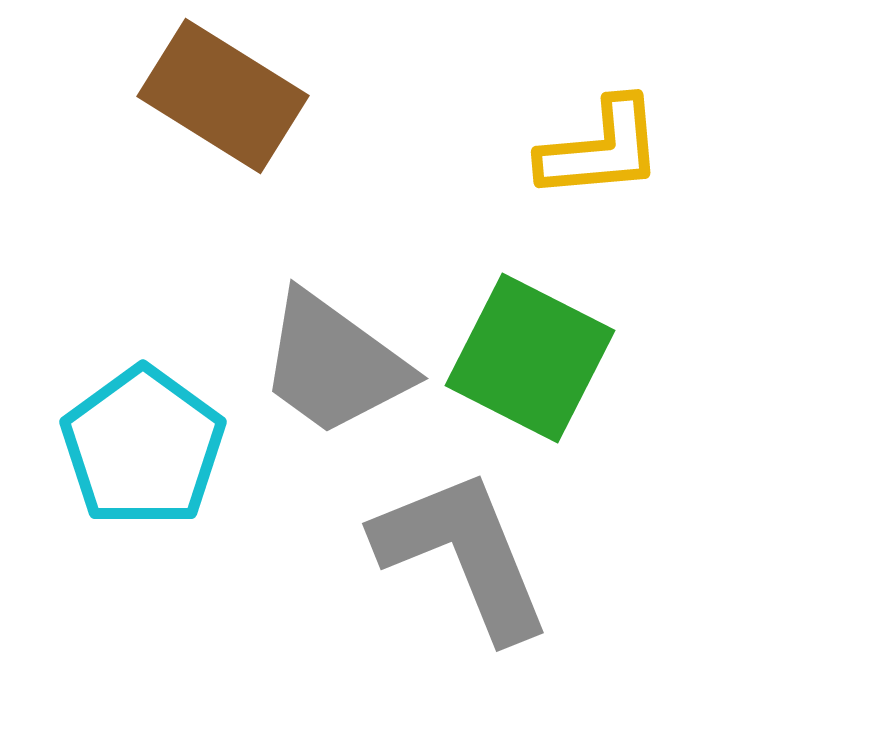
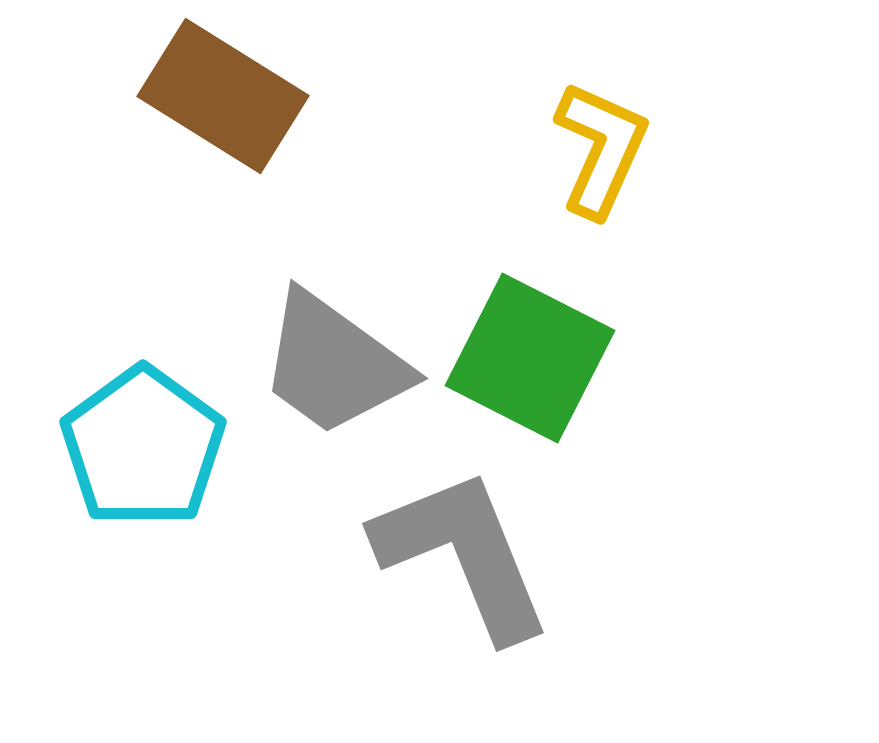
yellow L-shape: rotated 61 degrees counterclockwise
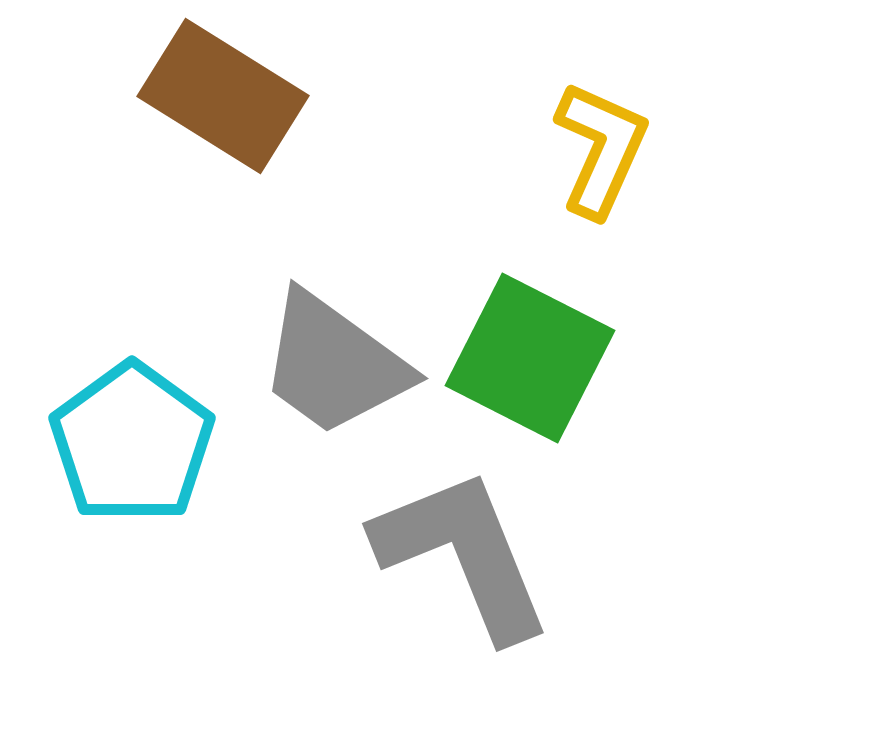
cyan pentagon: moved 11 px left, 4 px up
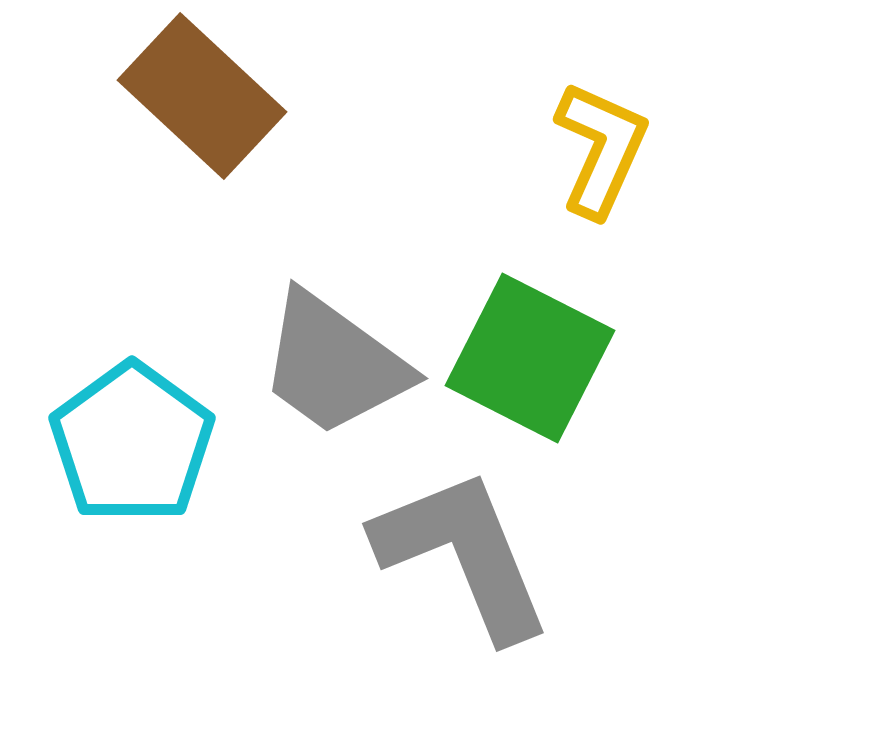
brown rectangle: moved 21 px left; rotated 11 degrees clockwise
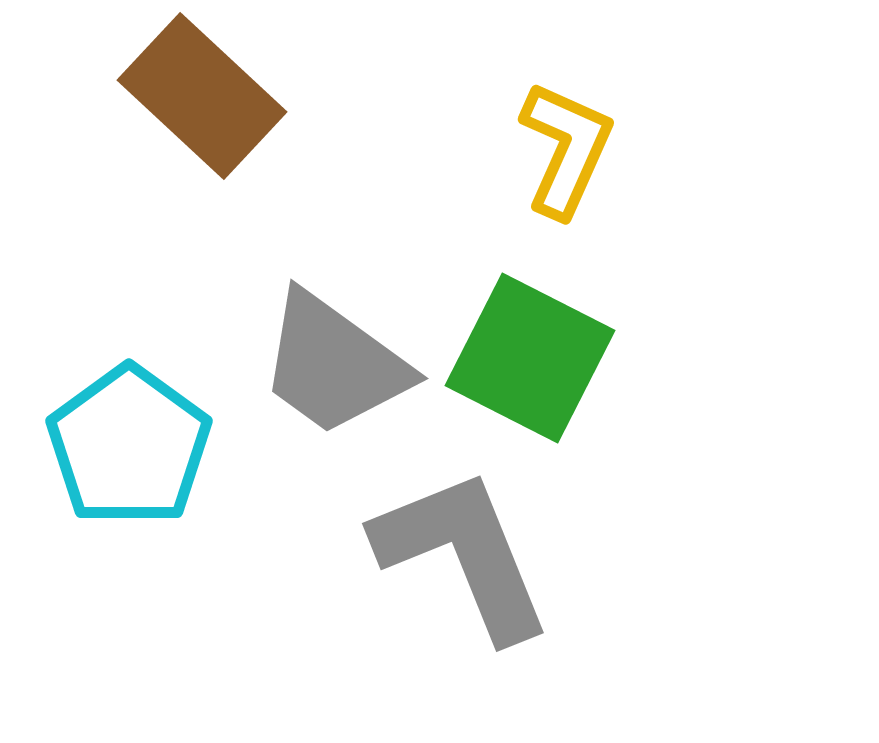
yellow L-shape: moved 35 px left
cyan pentagon: moved 3 px left, 3 px down
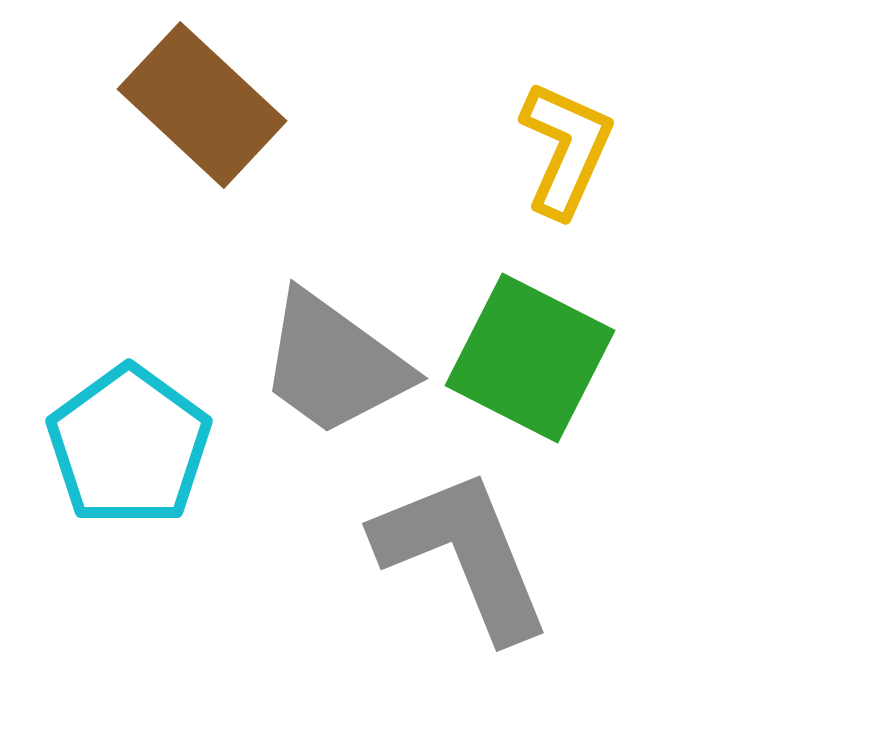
brown rectangle: moved 9 px down
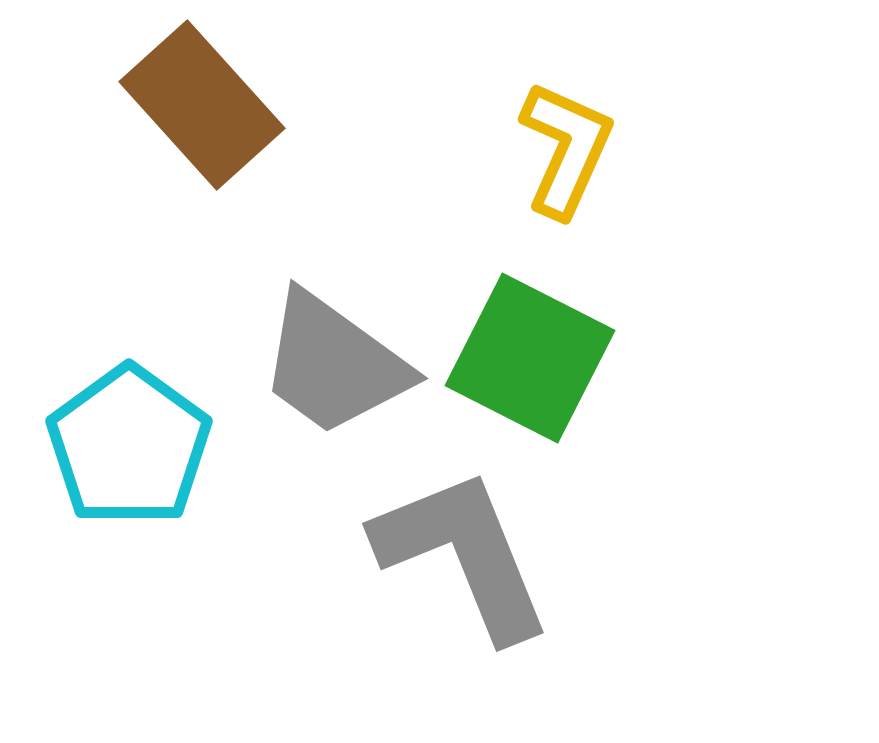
brown rectangle: rotated 5 degrees clockwise
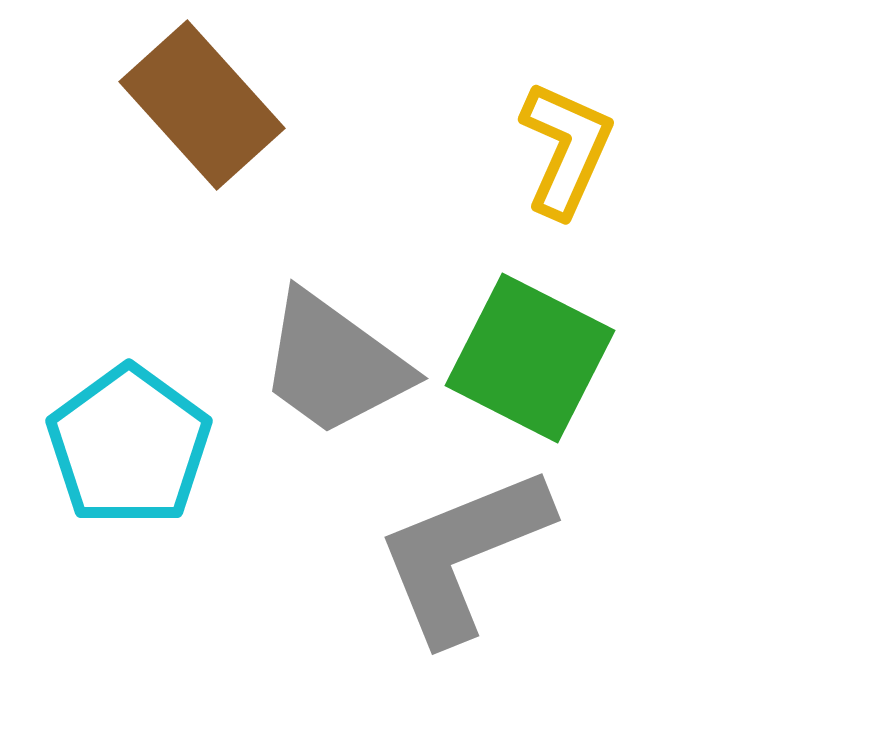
gray L-shape: rotated 90 degrees counterclockwise
